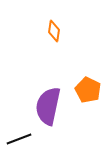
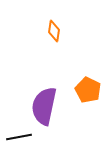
purple semicircle: moved 4 px left
black line: moved 2 px up; rotated 10 degrees clockwise
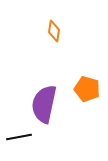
orange pentagon: moved 1 px left, 1 px up; rotated 10 degrees counterclockwise
purple semicircle: moved 2 px up
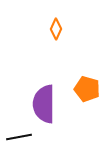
orange diamond: moved 2 px right, 2 px up; rotated 15 degrees clockwise
purple semicircle: rotated 12 degrees counterclockwise
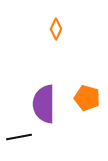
orange pentagon: moved 9 px down
